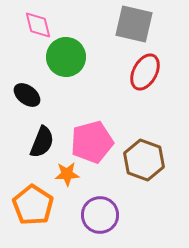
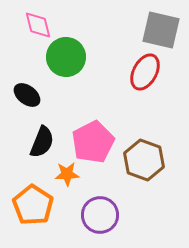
gray square: moved 27 px right, 6 px down
pink pentagon: moved 1 px right; rotated 12 degrees counterclockwise
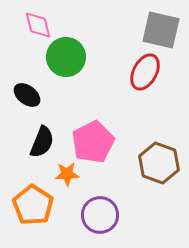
brown hexagon: moved 15 px right, 3 px down
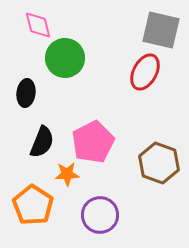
green circle: moved 1 px left, 1 px down
black ellipse: moved 1 px left, 2 px up; rotated 60 degrees clockwise
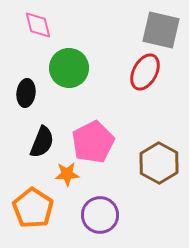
green circle: moved 4 px right, 10 px down
brown hexagon: rotated 9 degrees clockwise
orange pentagon: moved 3 px down
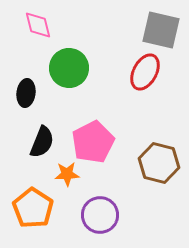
brown hexagon: rotated 15 degrees counterclockwise
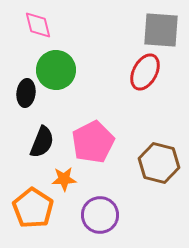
gray square: rotated 9 degrees counterclockwise
green circle: moved 13 px left, 2 px down
orange star: moved 3 px left, 5 px down
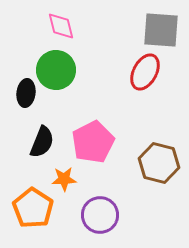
pink diamond: moved 23 px right, 1 px down
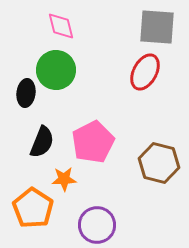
gray square: moved 4 px left, 3 px up
purple circle: moved 3 px left, 10 px down
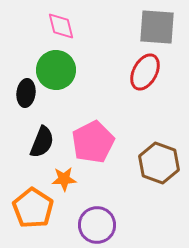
brown hexagon: rotated 6 degrees clockwise
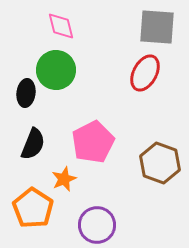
red ellipse: moved 1 px down
black semicircle: moved 9 px left, 2 px down
brown hexagon: moved 1 px right
orange star: rotated 20 degrees counterclockwise
